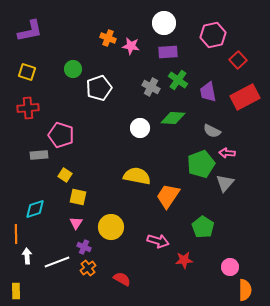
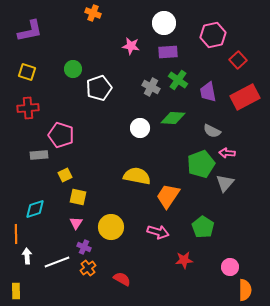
orange cross at (108, 38): moved 15 px left, 25 px up
yellow square at (65, 175): rotated 32 degrees clockwise
pink arrow at (158, 241): moved 9 px up
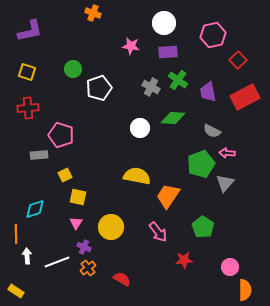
pink arrow at (158, 232): rotated 35 degrees clockwise
yellow rectangle at (16, 291): rotated 56 degrees counterclockwise
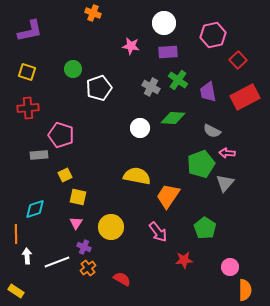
green pentagon at (203, 227): moved 2 px right, 1 px down
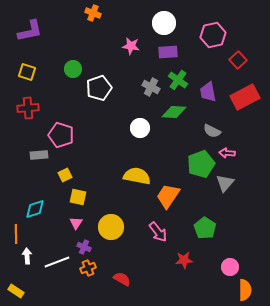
green diamond at (173, 118): moved 1 px right, 6 px up
orange cross at (88, 268): rotated 14 degrees clockwise
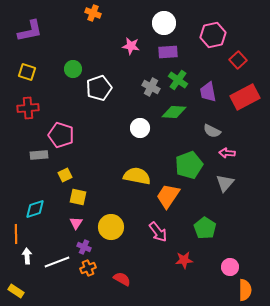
green pentagon at (201, 164): moved 12 px left, 1 px down
